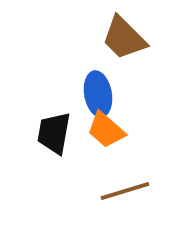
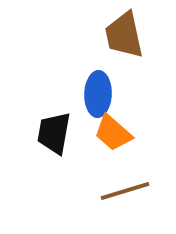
brown trapezoid: moved 3 px up; rotated 33 degrees clockwise
blue ellipse: rotated 12 degrees clockwise
orange trapezoid: moved 7 px right, 3 px down
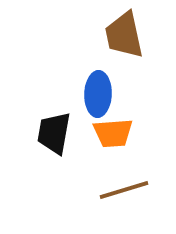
orange trapezoid: rotated 45 degrees counterclockwise
brown line: moved 1 px left, 1 px up
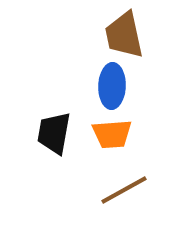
blue ellipse: moved 14 px right, 8 px up
orange trapezoid: moved 1 px left, 1 px down
brown line: rotated 12 degrees counterclockwise
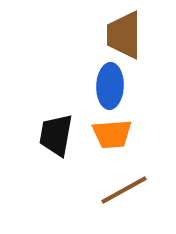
brown trapezoid: rotated 12 degrees clockwise
blue ellipse: moved 2 px left
black trapezoid: moved 2 px right, 2 px down
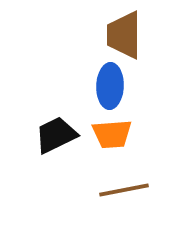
black trapezoid: rotated 54 degrees clockwise
brown line: rotated 18 degrees clockwise
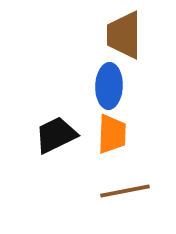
blue ellipse: moved 1 px left
orange trapezoid: rotated 84 degrees counterclockwise
brown line: moved 1 px right, 1 px down
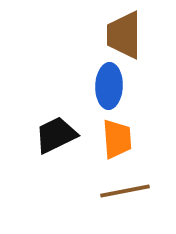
orange trapezoid: moved 5 px right, 5 px down; rotated 6 degrees counterclockwise
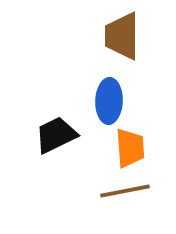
brown trapezoid: moved 2 px left, 1 px down
blue ellipse: moved 15 px down
orange trapezoid: moved 13 px right, 9 px down
